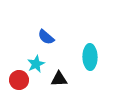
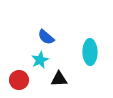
cyan ellipse: moved 5 px up
cyan star: moved 4 px right, 4 px up
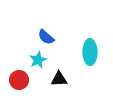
cyan star: moved 2 px left
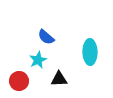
red circle: moved 1 px down
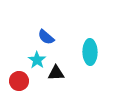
cyan star: moved 1 px left; rotated 12 degrees counterclockwise
black triangle: moved 3 px left, 6 px up
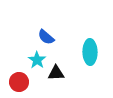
red circle: moved 1 px down
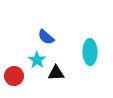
red circle: moved 5 px left, 6 px up
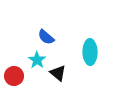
black triangle: moved 2 px right; rotated 42 degrees clockwise
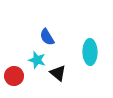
blue semicircle: moved 1 px right; rotated 18 degrees clockwise
cyan star: rotated 18 degrees counterclockwise
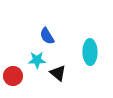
blue semicircle: moved 1 px up
cyan star: rotated 18 degrees counterclockwise
red circle: moved 1 px left
